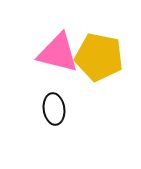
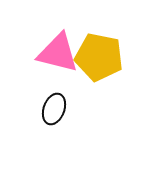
black ellipse: rotated 28 degrees clockwise
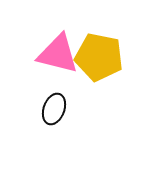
pink triangle: moved 1 px down
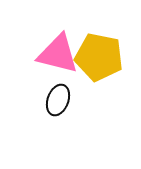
black ellipse: moved 4 px right, 9 px up
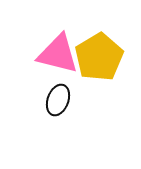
yellow pentagon: rotated 30 degrees clockwise
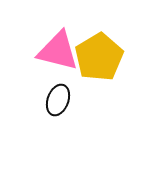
pink triangle: moved 3 px up
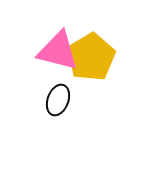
yellow pentagon: moved 8 px left
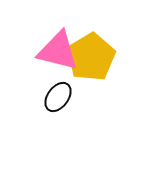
black ellipse: moved 3 px up; rotated 16 degrees clockwise
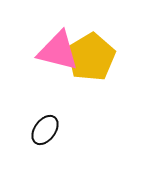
black ellipse: moved 13 px left, 33 px down
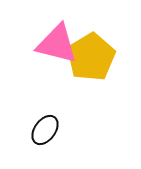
pink triangle: moved 1 px left, 7 px up
